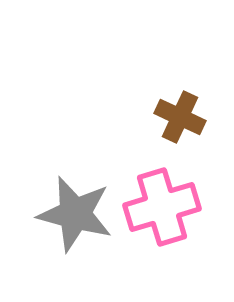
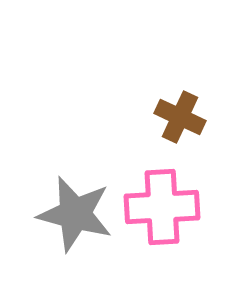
pink cross: rotated 14 degrees clockwise
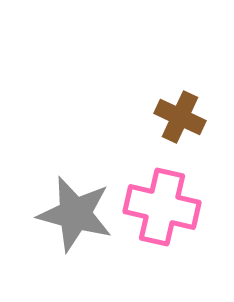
pink cross: rotated 16 degrees clockwise
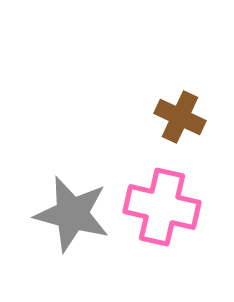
gray star: moved 3 px left
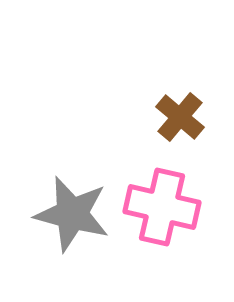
brown cross: rotated 15 degrees clockwise
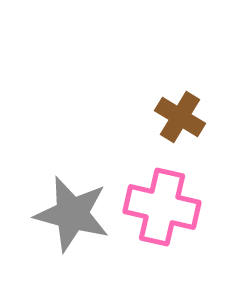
brown cross: rotated 9 degrees counterclockwise
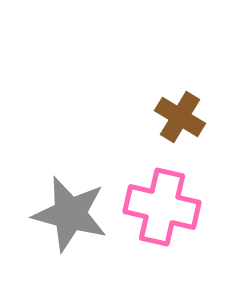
gray star: moved 2 px left
